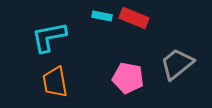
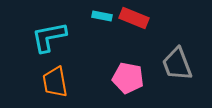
gray trapezoid: rotated 72 degrees counterclockwise
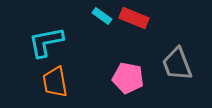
cyan rectangle: rotated 24 degrees clockwise
cyan L-shape: moved 3 px left, 5 px down
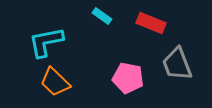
red rectangle: moved 17 px right, 5 px down
orange trapezoid: rotated 36 degrees counterclockwise
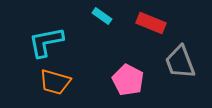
gray trapezoid: moved 3 px right, 2 px up
pink pentagon: moved 2 px down; rotated 16 degrees clockwise
orange trapezoid: rotated 28 degrees counterclockwise
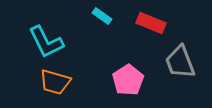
cyan L-shape: rotated 105 degrees counterclockwise
pink pentagon: rotated 12 degrees clockwise
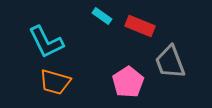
red rectangle: moved 11 px left, 3 px down
gray trapezoid: moved 10 px left
pink pentagon: moved 2 px down
